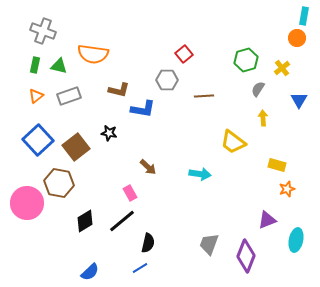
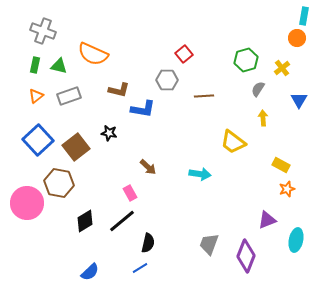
orange semicircle: rotated 16 degrees clockwise
yellow rectangle: moved 4 px right; rotated 12 degrees clockwise
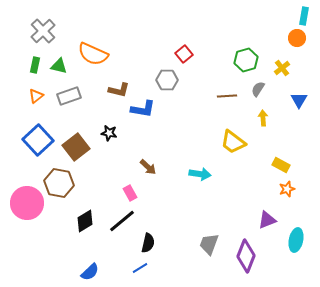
gray cross: rotated 25 degrees clockwise
brown line: moved 23 px right
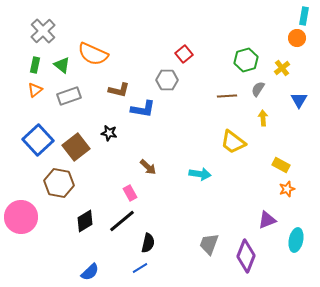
green triangle: moved 3 px right, 1 px up; rotated 24 degrees clockwise
orange triangle: moved 1 px left, 6 px up
pink circle: moved 6 px left, 14 px down
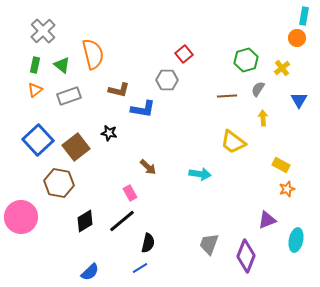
orange semicircle: rotated 128 degrees counterclockwise
